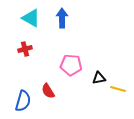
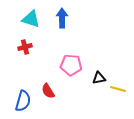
cyan triangle: moved 1 px down; rotated 12 degrees counterclockwise
red cross: moved 2 px up
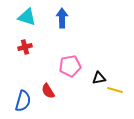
cyan triangle: moved 4 px left, 2 px up
pink pentagon: moved 1 px left, 1 px down; rotated 15 degrees counterclockwise
yellow line: moved 3 px left, 1 px down
